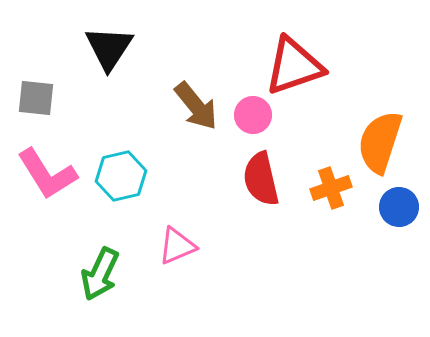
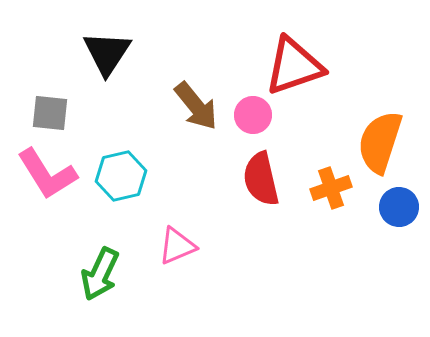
black triangle: moved 2 px left, 5 px down
gray square: moved 14 px right, 15 px down
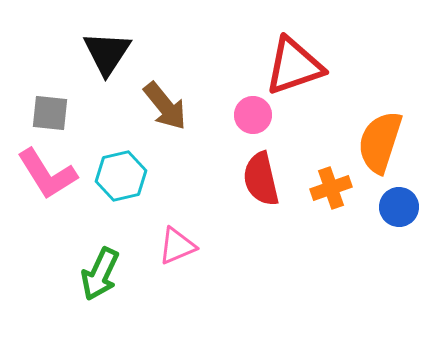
brown arrow: moved 31 px left
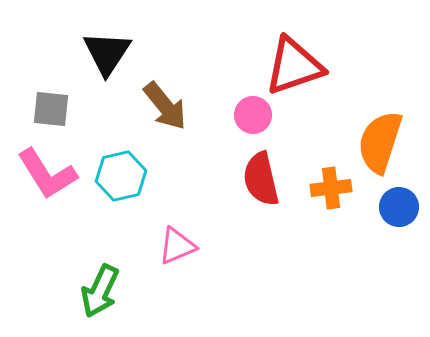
gray square: moved 1 px right, 4 px up
orange cross: rotated 12 degrees clockwise
green arrow: moved 17 px down
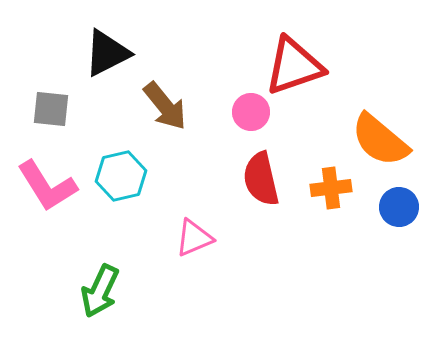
black triangle: rotated 30 degrees clockwise
pink circle: moved 2 px left, 3 px up
orange semicircle: moved 2 px up; rotated 68 degrees counterclockwise
pink L-shape: moved 12 px down
pink triangle: moved 17 px right, 8 px up
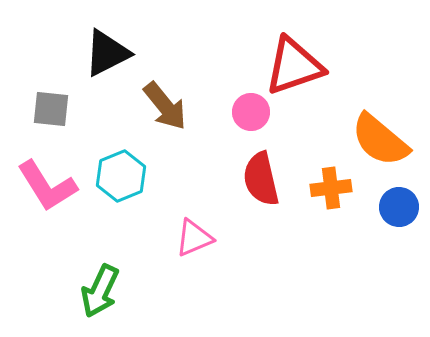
cyan hexagon: rotated 9 degrees counterclockwise
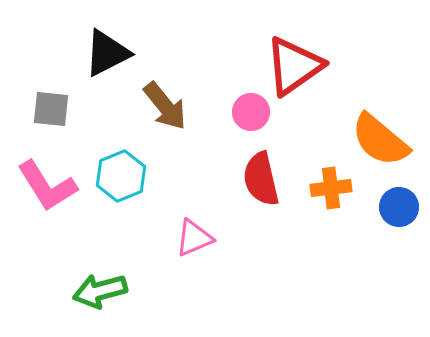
red triangle: rotated 16 degrees counterclockwise
green arrow: rotated 50 degrees clockwise
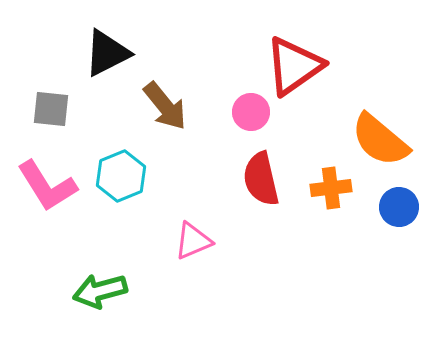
pink triangle: moved 1 px left, 3 px down
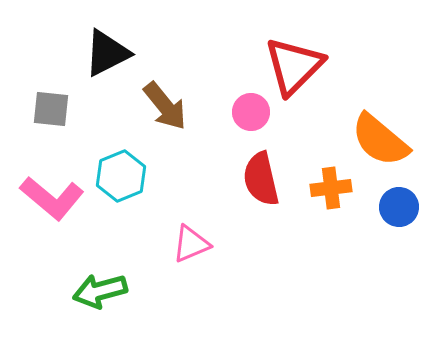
red triangle: rotated 10 degrees counterclockwise
pink L-shape: moved 5 px right, 12 px down; rotated 18 degrees counterclockwise
pink triangle: moved 2 px left, 3 px down
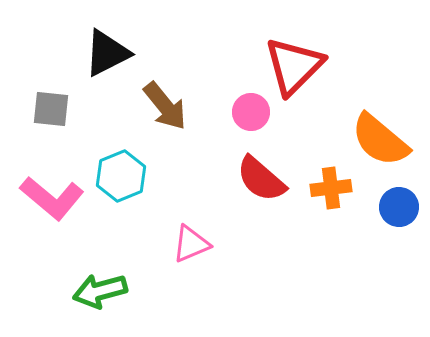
red semicircle: rotated 36 degrees counterclockwise
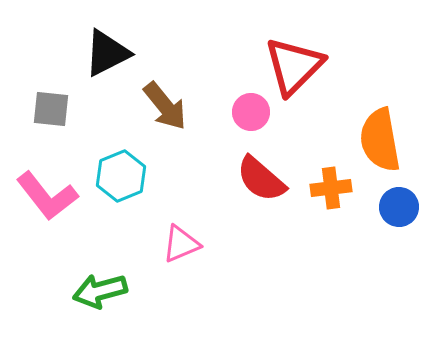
orange semicircle: rotated 40 degrees clockwise
pink L-shape: moved 5 px left, 2 px up; rotated 12 degrees clockwise
pink triangle: moved 10 px left
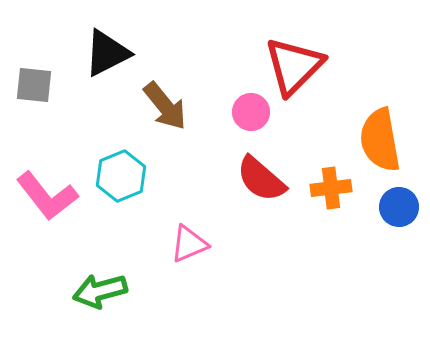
gray square: moved 17 px left, 24 px up
pink triangle: moved 8 px right
